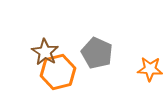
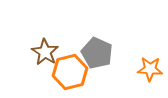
orange hexagon: moved 12 px right
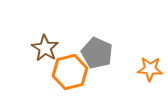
brown star: moved 4 px up
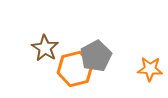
gray pentagon: moved 1 px left, 3 px down; rotated 20 degrees clockwise
orange hexagon: moved 5 px right, 3 px up
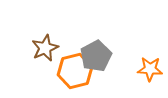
brown star: rotated 16 degrees clockwise
orange hexagon: moved 2 px down
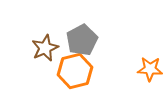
gray pentagon: moved 14 px left, 16 px up
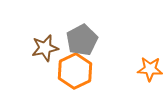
brown star: rotated 12 degrees clockwise
orange hexagon: rotated 12 degrees counterclockwise
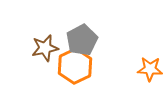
orange hexagon: moved 5 px up
